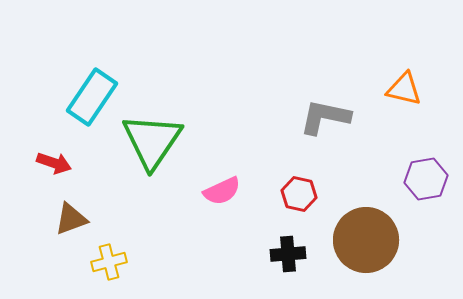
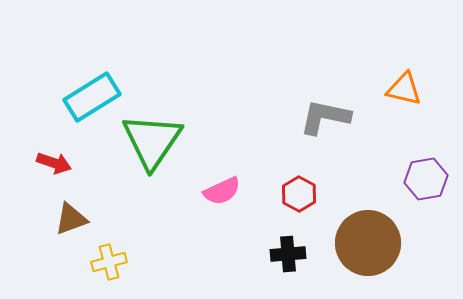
cyan rectangle: rotated 24 degrees clockwise
red hexagon: rotated 16 degrees clockwise
brown circle: moved 2 px right, 3 px down
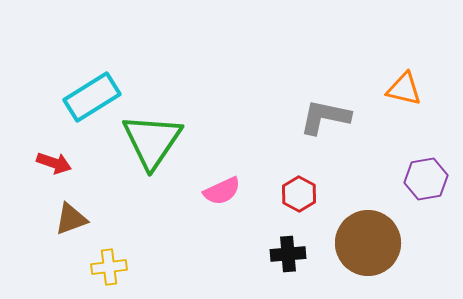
yellow cross: moved 5 px down; rotated 8 degrees clockwise
